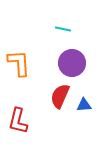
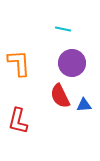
red semicircle: rotated 50 degrees counterclockwise
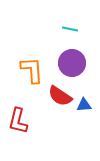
cyan line: moved 7 px right
orange L-shape: moved 13 px right, 7 px down
red semicircle: rotated 30 degrees counterclockwise
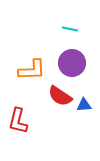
orange L-shape: rotated 92 degrees clockwise
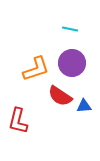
orange L-shape: moved 4 px right, 1 px up; rotated 16 degrees counterclockwise
blue triangle: moved 1 px down
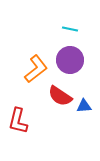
purple circle: moved 2 px left, 3 px up
orange L-shape: rotated 20 degrees counterclockwise
